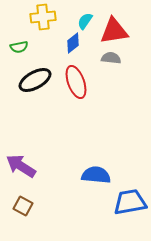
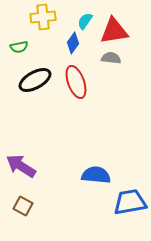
blue diamond: rotated 15 degrees counterclockwise
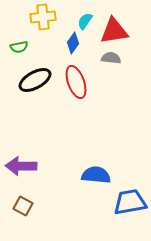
purple arrow: rotated 32 degrees counterclockwise
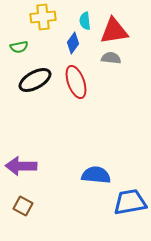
cyan semicircle: rotated 42 degrees counterclockwise
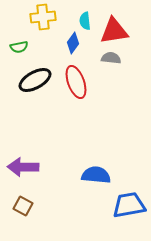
purple arrow: moved 2 px right, 1 px down
blue trapezoid: moved 1 px left, 3 px down
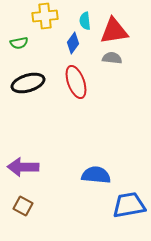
yellow cross: moved 2 px right, 1 px up
green semicircle: moved 4 px up
gray semicircle: moved 1 px right
black ellipse: moved 7 px left, 3 px down; rotated 12 degrees clockwise
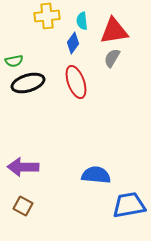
yellow cross: moved 2 px right
cyan semicircle: moved 3 px left
green semicircle: moved 5 px left, 18 px down
gray semicircle: rotated 66 degrees counterclockwise
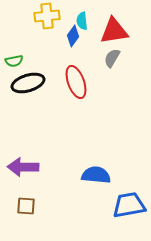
blue diamond: moved 7 px up
brown square: moved 3 px right; rotated 24 degrees counterclockwise
